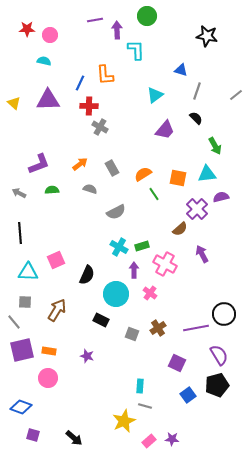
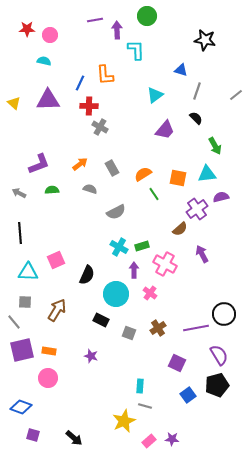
black star at (207, 36): moved 2 px left, 4 px down
purple cross at (197, 209): rotated 10 degrees clockwise
gray square at (132, 334): moved 3 px left, 1 px up
purple star at (87, 356): moved 4 px right
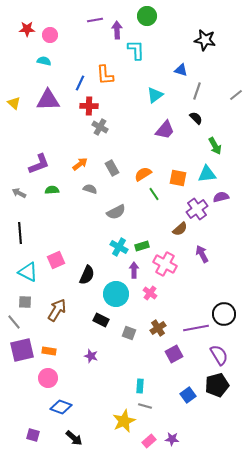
cyan triangle at (28, 272): rotated 25 degrees clockwise
purple square at (177, 363): moved 3 px left, 9 px up; rotated 36 degrees clockwise
blue diamond at (21, 407): moved 40 px right
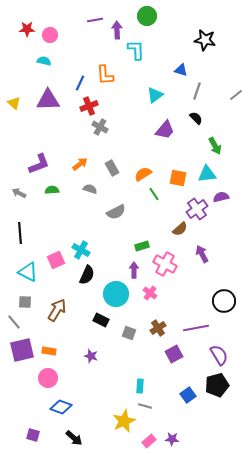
red cross at (89, 106): rotated 24 degrees counterclockwise
cyan cross at (119, 247): moved 38 px left, 3 px down
black circle at (224, 314): moved 13 px up
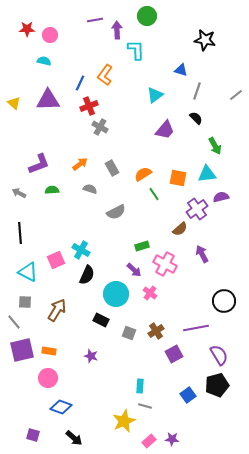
orange L-shape at (105, 75): rotated 40 degrees clockwise
purple arrow at (134, 270): rotated 133 degrees clockwise
brown cross at (158, 328): moved 2 px left, 3 px down
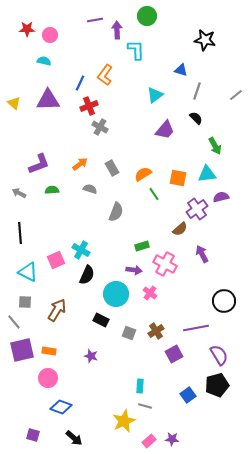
gray semicircle at (116, 212): rotated 42 degrees counterclockwise
purple arrow at (134, 270): rotated 35 degrees counterclockwise
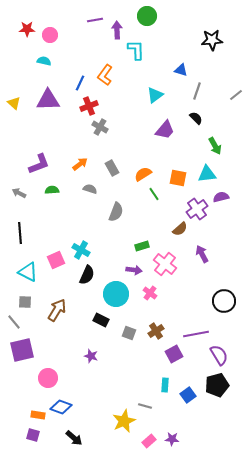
black star at (205, 40): moved 7 px right; rotated 15 degrees counterclockwise
pink cross at (165, 264): rotated 10 degrees clockwise
purple line at (196, 328): moved 6 px down
orange rectangle at (49, 351): moved 11 px left, 64 px down
cyan rectangle at (140, 386): moved 25 px right, 1 px up
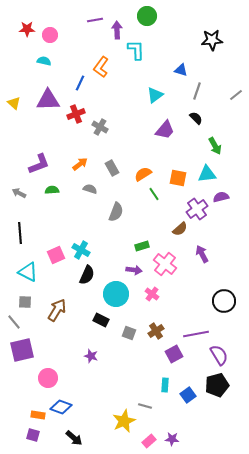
orange L-shape at (105, 75): moved 4 px left, 8 px up
red cross at (89, 106): moved 13 px left, 8 px down
pink square at (56, 260): moved 5 px up
pink cross at (150, 293): moved 2 px right, 1 px down
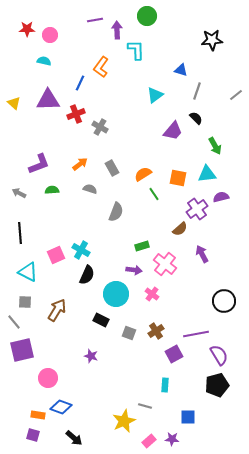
purple trapezoid at (165, 130): moved 8 px right, 1 px down
blue square at (188, 395): moved 22 px down; rotated 35 degrees clockwise
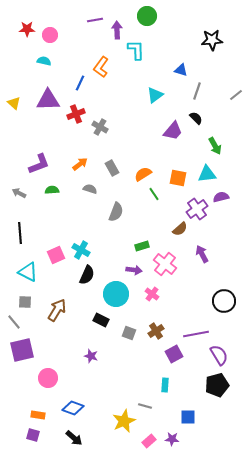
blue diamond at (61, 407): moved 12 px right, 1 px down
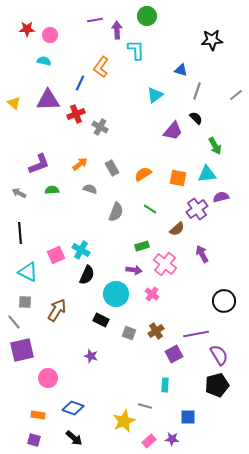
green line at (154, 194): moved 4 px left, 15 px down; rotated 24 degrees counterclockwise
brown semicircle at (180, 229): moved 3 px left
purple square at (33, 435): moved 1 px right, 5 px down
